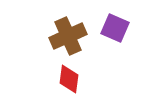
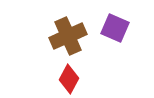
red diamond: rotated 20 degrees clockwise
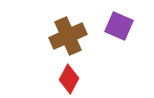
purple square: moved 4 px right, 2 px up
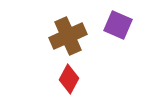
purple square: moved 1 px left, 1 px up
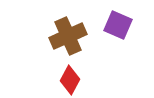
red diamond: moved 1 px right, 1 px down
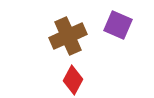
red diamond: moved 3 px right
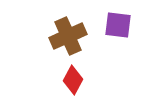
purple square: rotated 16 degrees counterclockwise
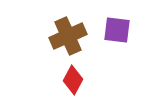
purple square: moved 1 px left, 5 px down
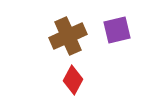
purple square: rotated 20 degrees counterclockwise
